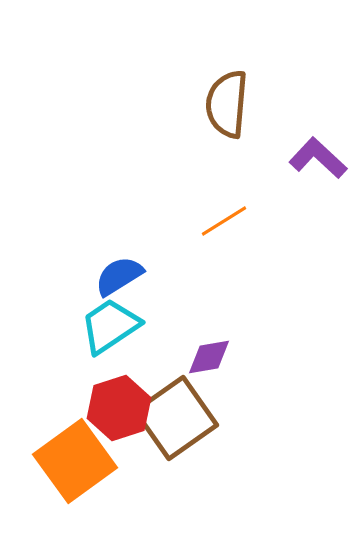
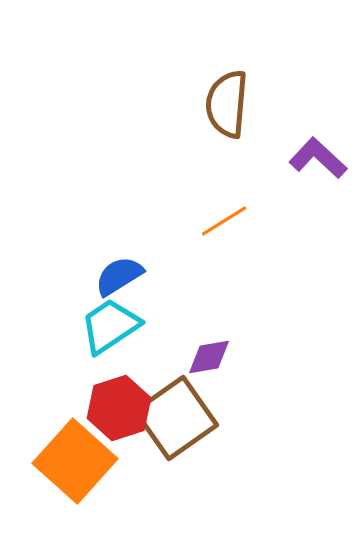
orange square: rotated 12 degrees counterclockwise
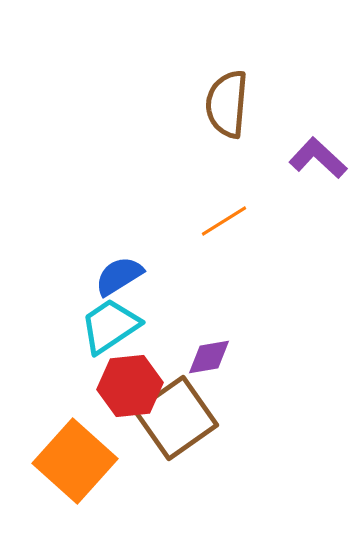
red hexagon: moved 11 px right, 22 px up; rotated 12 degrees clockwise
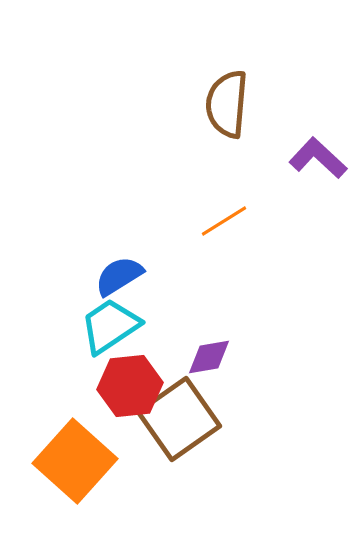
brown square: moved 3 px right, 1 px down
